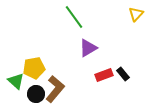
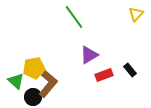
purple triangle: moved 1 px right, 7 px down
black rectangle: moved 7 px right, 4 px up
brown L-shape: moved 7 px left, 5 px up
black circle: moved 3 px left, 3 px down
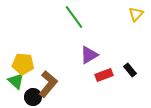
yellow pentagon: moved 11 px left, 4 px up; rotated 15 degrees clockwise
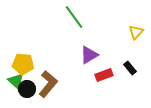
yellow triangle: moved 18 px down
black rectangle: moved 2 px up
black circle: moved 6 px left, 8 px up
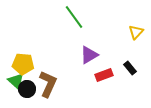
brown L-shape: rotated 16 degrees counterclockwise
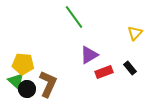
yellow triangle: moved 1 px left, 1 px down
red rectangle: moved 3 px up
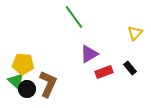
purple triangle: moved 1 px up
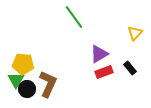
purple triangle: moved 10 px right
green triangle: moved 1 px up; rotated 18 degrees clockwise
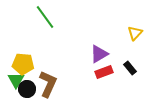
green line: moved 29 px left
